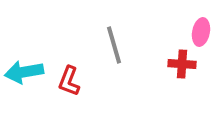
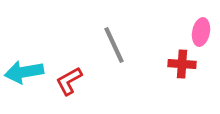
gray line: rotated 9 degrees counterclockwise
red L-shape: rotated 40 degrees clockwise
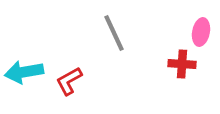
gray line: moved 12 px up
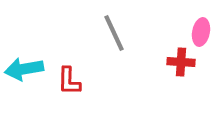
red cross: moved 1 px left, 2 px up
cyan arrow: moved 3 px up
red L-shape: rotated 60 degrees counterclockwise
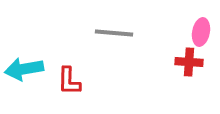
gray line: rotated 60 degrees counterclockwise
red cross: moved 8 px right
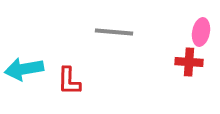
gray line: moved 1 px up
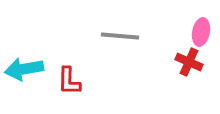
gray line: moved 6 px right, 4 px down
red cross: rotated 20 degrees clockwise
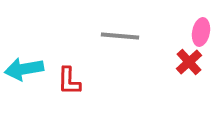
red cross: rotated 24 degrees clockwise
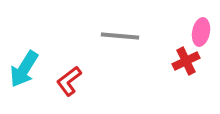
red cross: moved 3 px left, 1 px up; rotated 16 degrees clockwise
cyan arrow: rotated 48 degrees counterclockwise
red L-shape: rotated 52 degrees clockwise
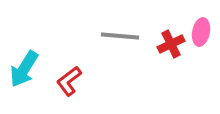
red cross: moved 15 px left, 17 px up
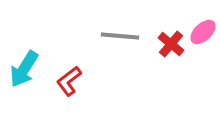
pink ellipse: moved 2 px right; rotated 36 degrees clockwise
red cross: rotated 24 degrees counterclockwise
